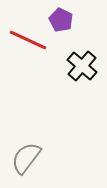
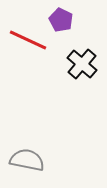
black cross: moved 2 px up
gray semicircle: moved 1 px right, 2 px down; rotated 64 degrees clockwise
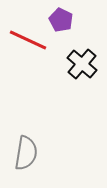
gray semicircle: moved 1 px left, 7 px up; rotated 88 degrees clockwise
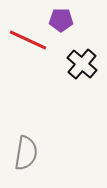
purple pentagon: rotated 25 degrees counterclockwise
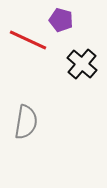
purple pentagon: rotated 15 degrees clockwise
gray semicircle: moved 31 px up
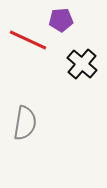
purple pentagon: rotated 20 degrees counterclockwise
gray semicircle: moved 1 px left, 1 px down
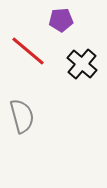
red line: moved 11 px down; rotated 15 degrees clockwise
gray semicircle: moved 3 px left, 7 px up; rotated 24 degrees counterclockwise
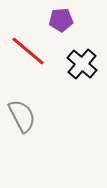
gray semicircle: rotated 12 degrees counterclockwise
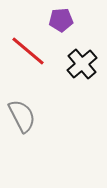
black cross: rotated 8 degrees clockwise
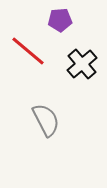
purple pentagon: moved 1 px left
gray semicircle: moved 24 px right, 4 px down
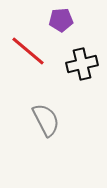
purple pentagon: moved 1 px right
black cross: rotated 28 degrees clockwise
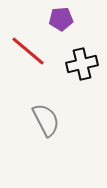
purple pentagon: moved 1 px up
